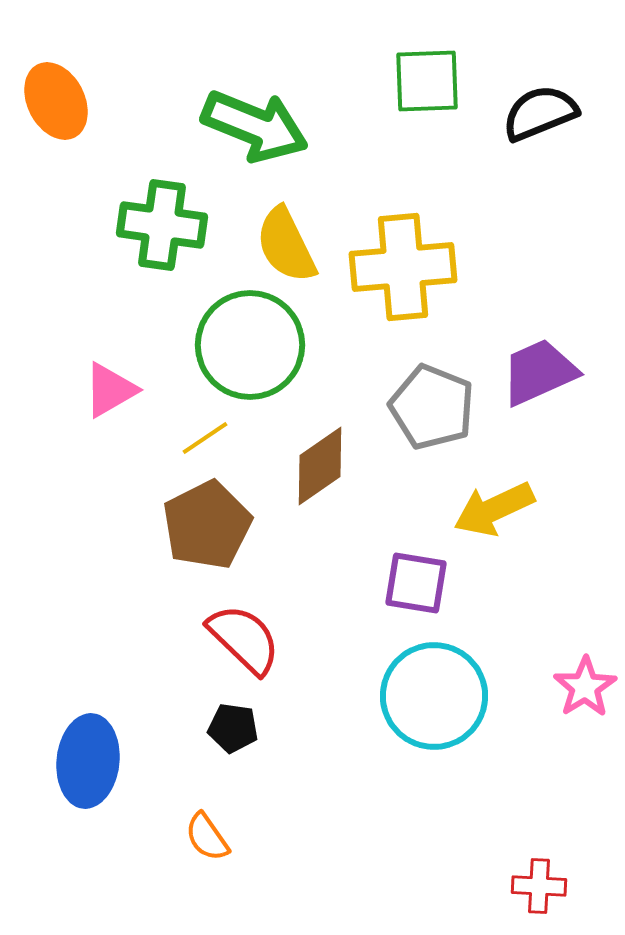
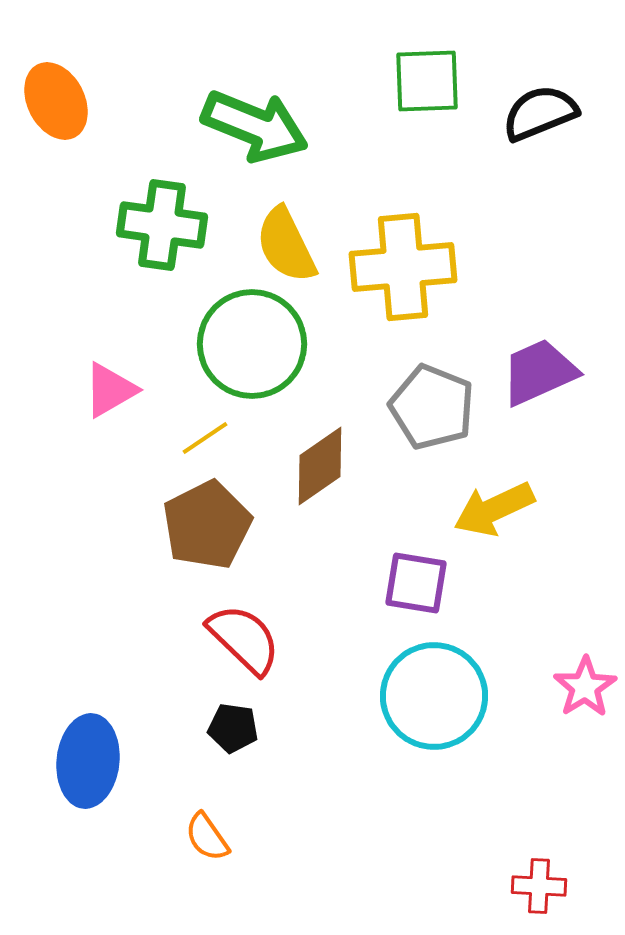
green circle: moved 2 px right, 1 px up
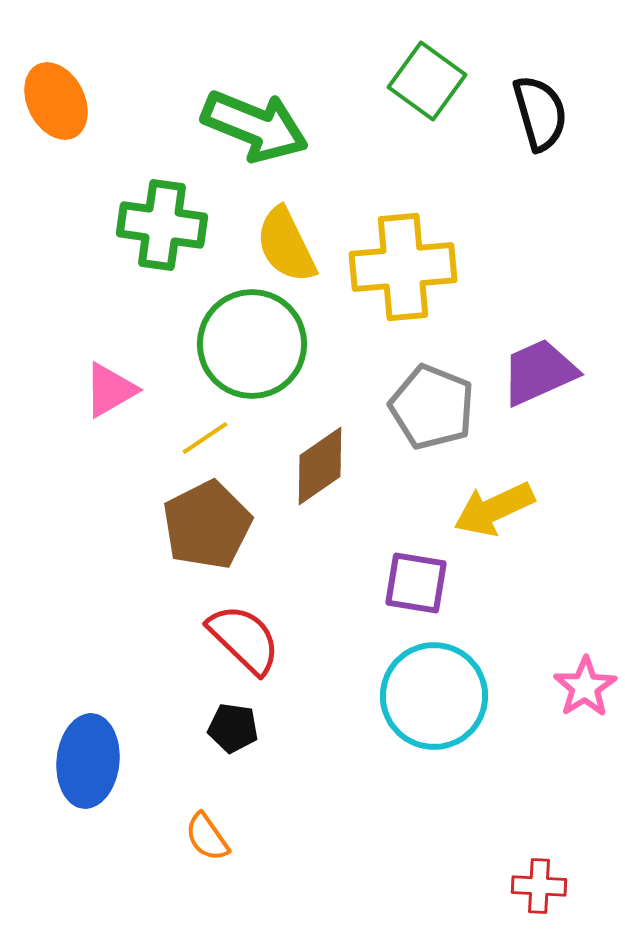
green square: rotated 38 degrees clockwise
black semicircle: rotated 96 degrees clockwise
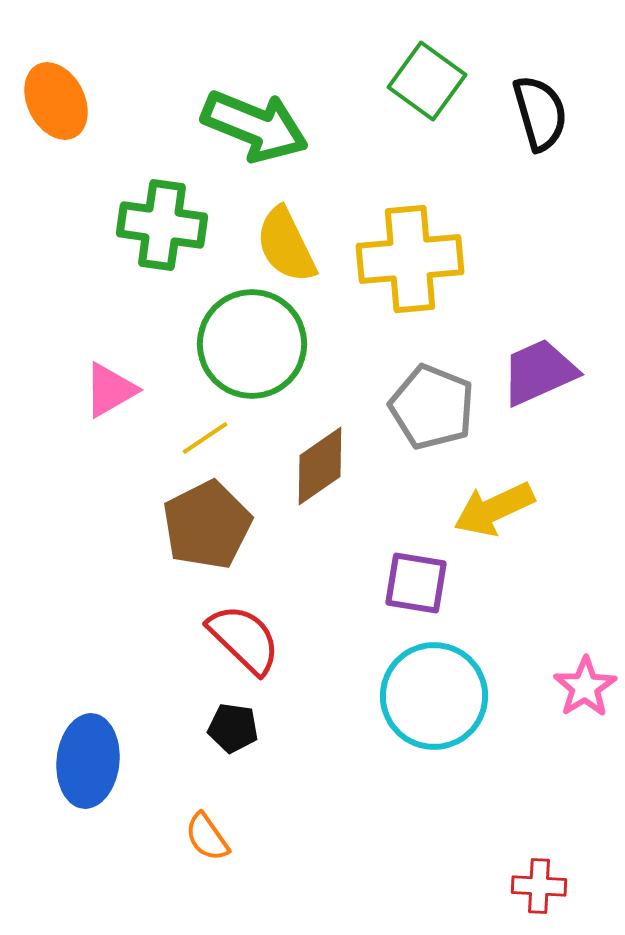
yellow cross: moved 7 px right, 8 px up
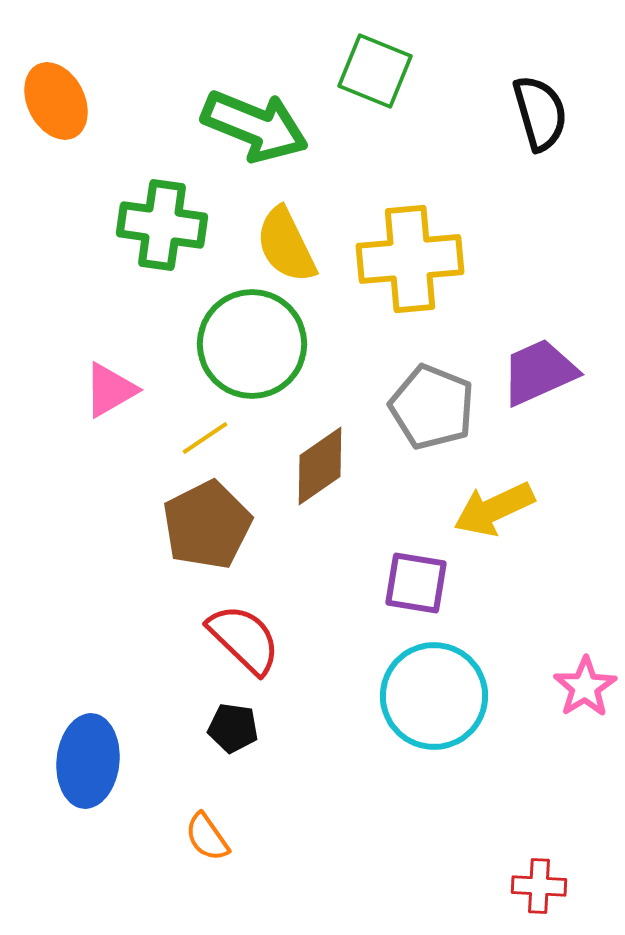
green square: moved 52 px left, 10 px up; rotated 14 degrees counterclockwise
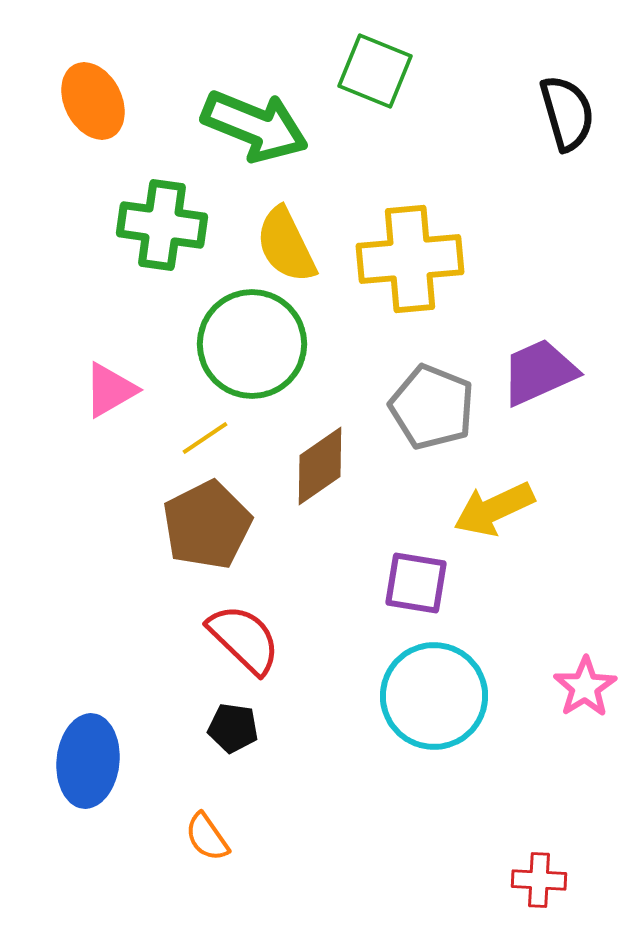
orange ellipse: moved 37 px right
black semicircle: moved 27 px right
red cross: moved 6 px up
